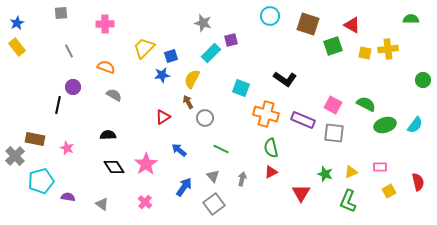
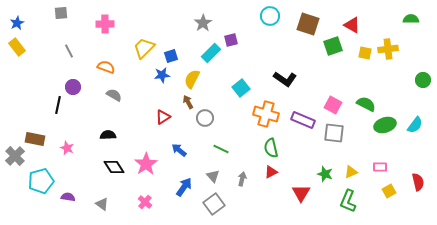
gray star at (203, 23): rotated 24 degrees clockwise
cyan square at (241, 88): rotated 30 degrees clockwise
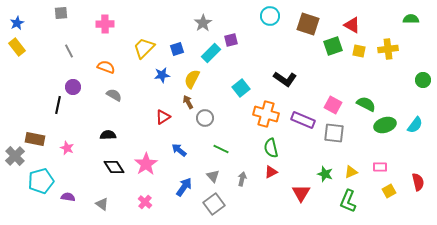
yellow square at (365, 53): moved 6 px left, 2 px up
blue square at (171, 56): moved 6 px right, 7 px up
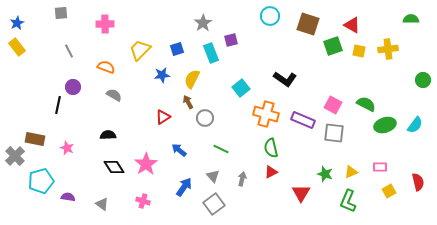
yellow trapezoid at (144, 48): moved 4 px left, 2 px down
cyan rectangle at (211, 53): rotated 66 degrees counterclockwise
pink cross at (145, 202): moved 2 px left, 1 px up; rotated 24 degrees counterclockwise
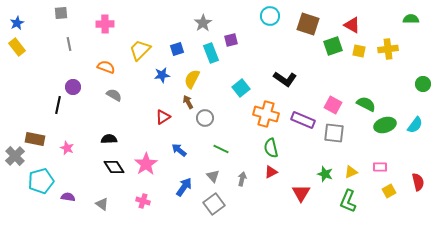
gray line at (69, 51): moved 7 px up; rotated 16 degrees clockwise
green circle at (423, 80): moved 4 px down
black semicircle at (108, 135): moved 1 px right, 4 px down
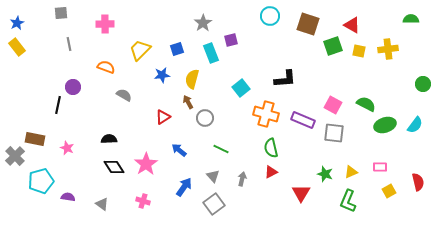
yellow semicircle at (192, 79): rotated 12 degrees counterclockwise
black L-shape at (285, 79): rotated 40 degrees counterclockwise
gray semicircle at (114, 95): moved 10 px right
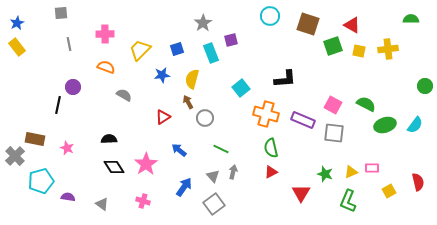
pink cross at (105, 24): moved 10 px down
green circle at (423, 84): moved 2 px right, 2 px down
pink rectangle at (380, 167): moved 8 px left, 1 px down
gray arrow at (242, 179): moved 9 px left, 7 px up
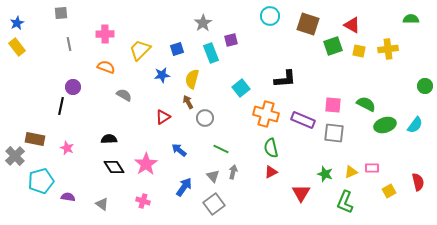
black line at (58, 105): moved 3 px right, 1 px down
pink square at (333, 105): rotated 24 degrees counterclockwise
green L-shape at (348, 201): moved 3 px left, 1 px down
